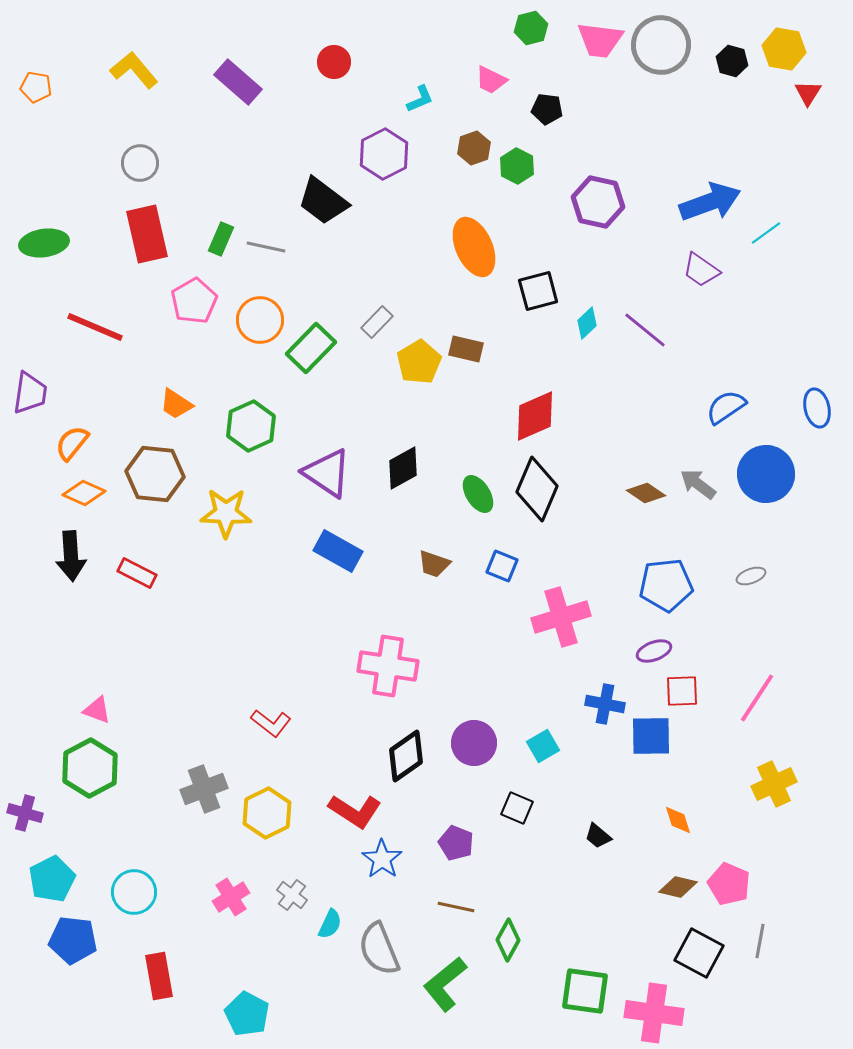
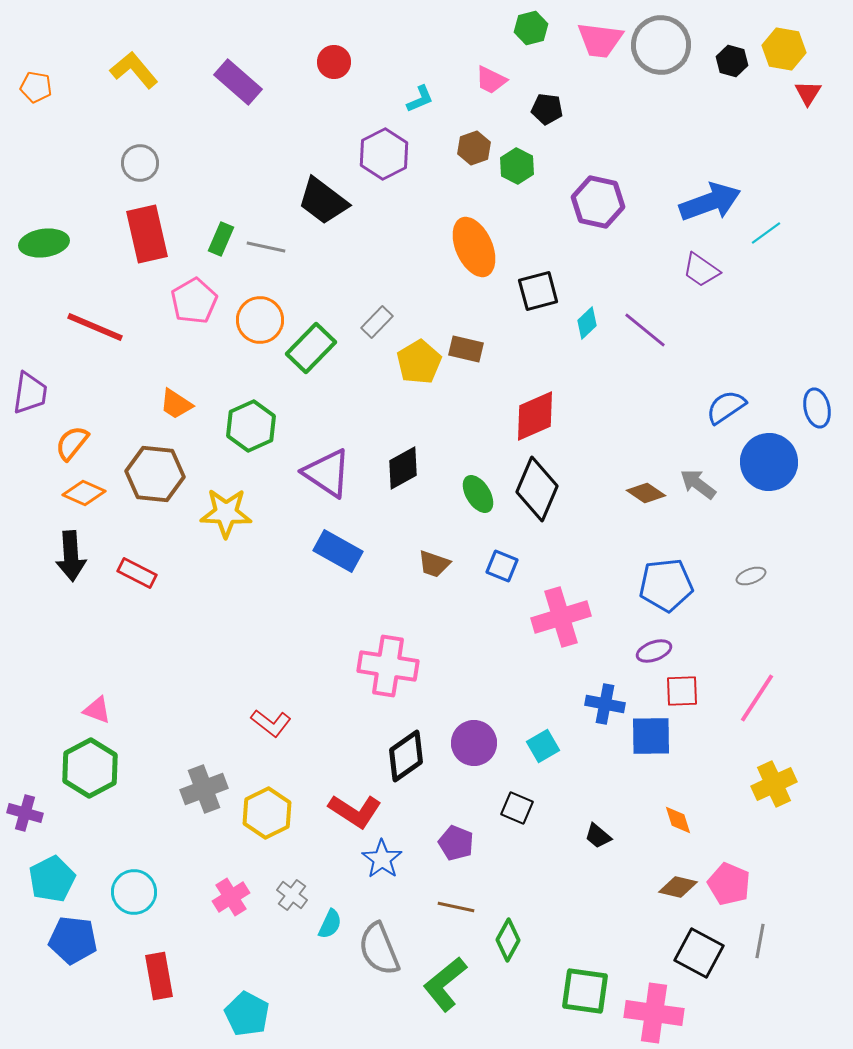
blue circle at (766, 474): moved 3 px right, 12 px up
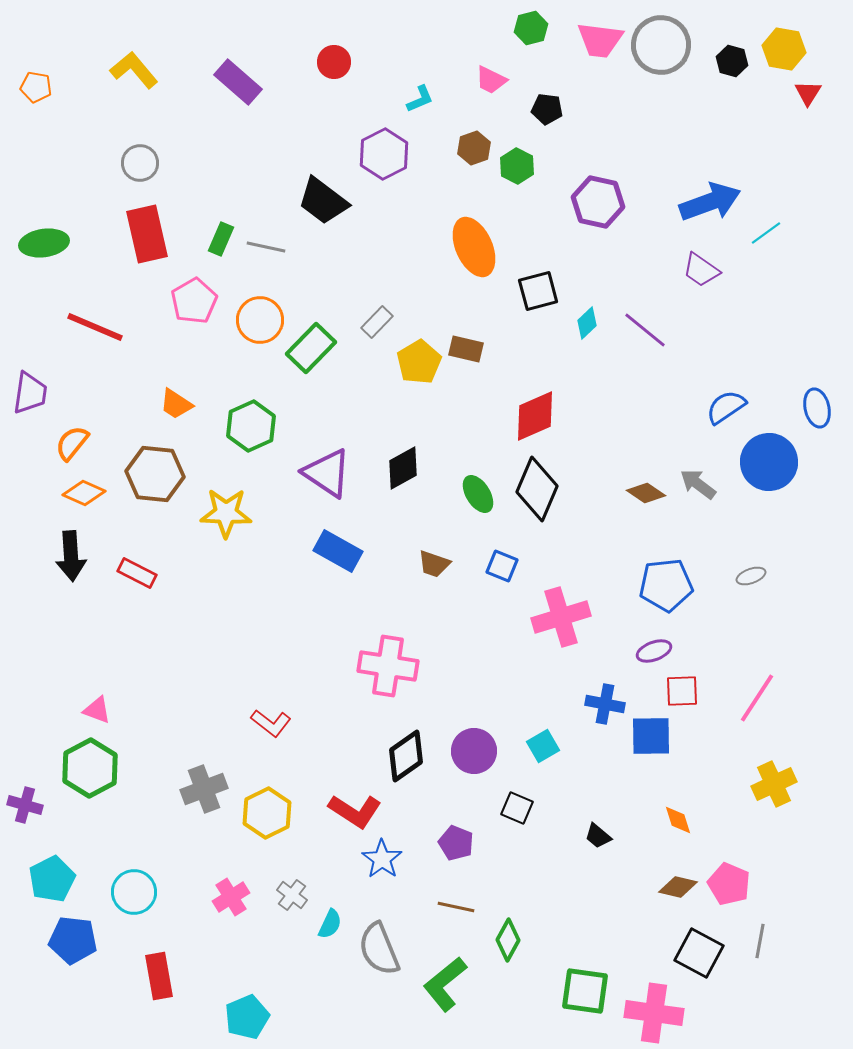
purple circle at (474, 743): moved 8 px down
purple cross at (25, 813): moved 8 px up
cyan pentagon at (247, 1014): moved 3 px down; rotated 21 degrees clockwise
